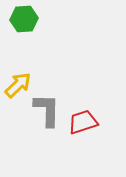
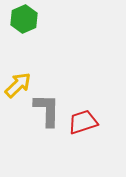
green hexagon: rotated 20 degrees counterclockwise
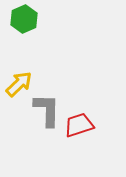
yellow arrow: moved 1 px right, 1 px up
red trapezoid: moved 4 px left, 3 px down
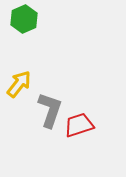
yellow arrow: rotated 8 degrees counterclockwise
gray L-shape: moved 3 px right; rotated 18 degrees clockwise
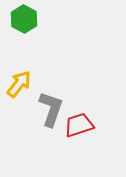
green hexagon: rotated 8 degrees counterclockwise
gray L-shape: moved 1 px right, 1 px up
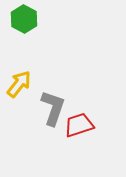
gray L-shape: moved 2 px right, 1 px up
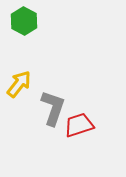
green hexagon: moved 2 px down
